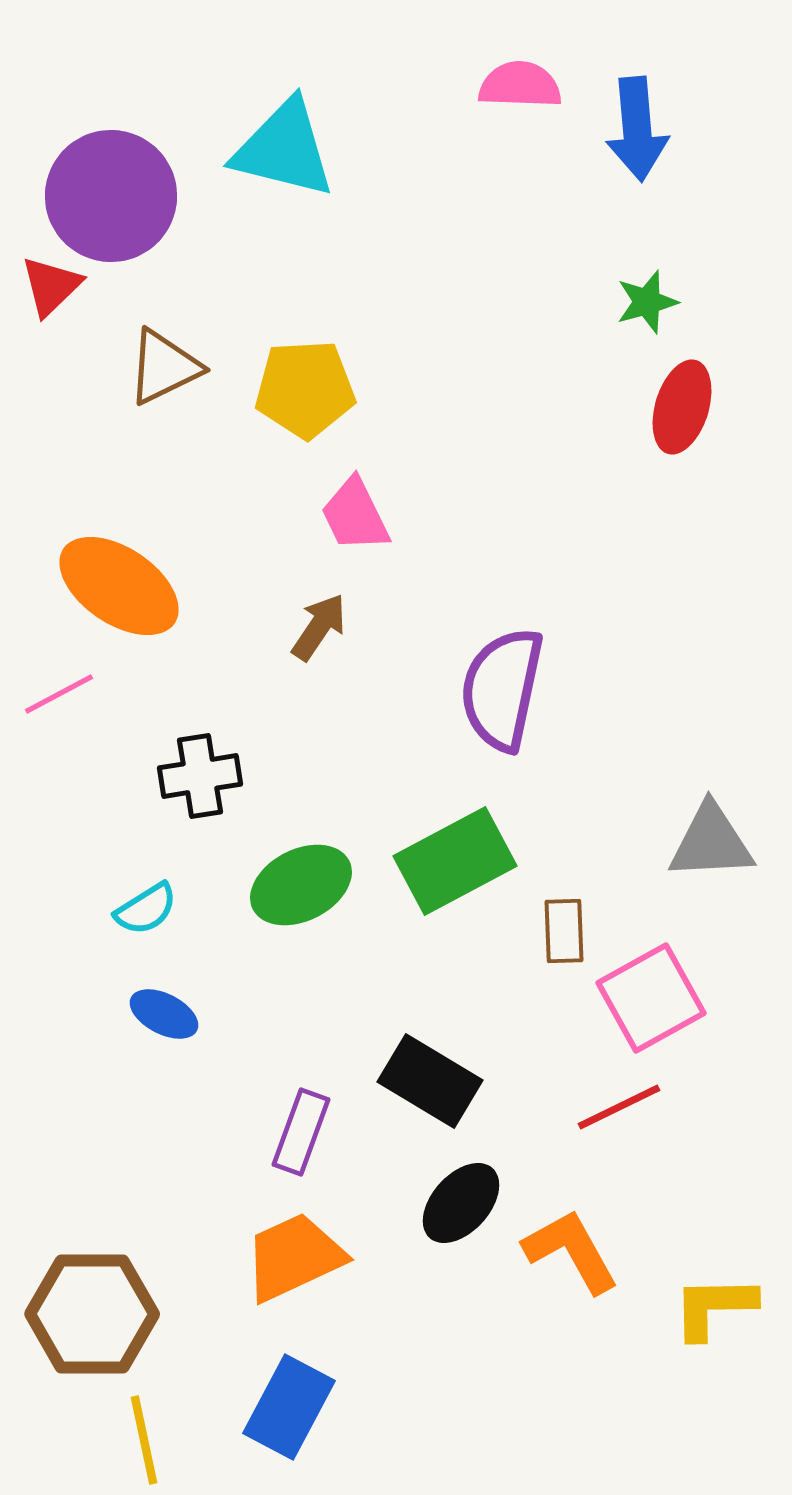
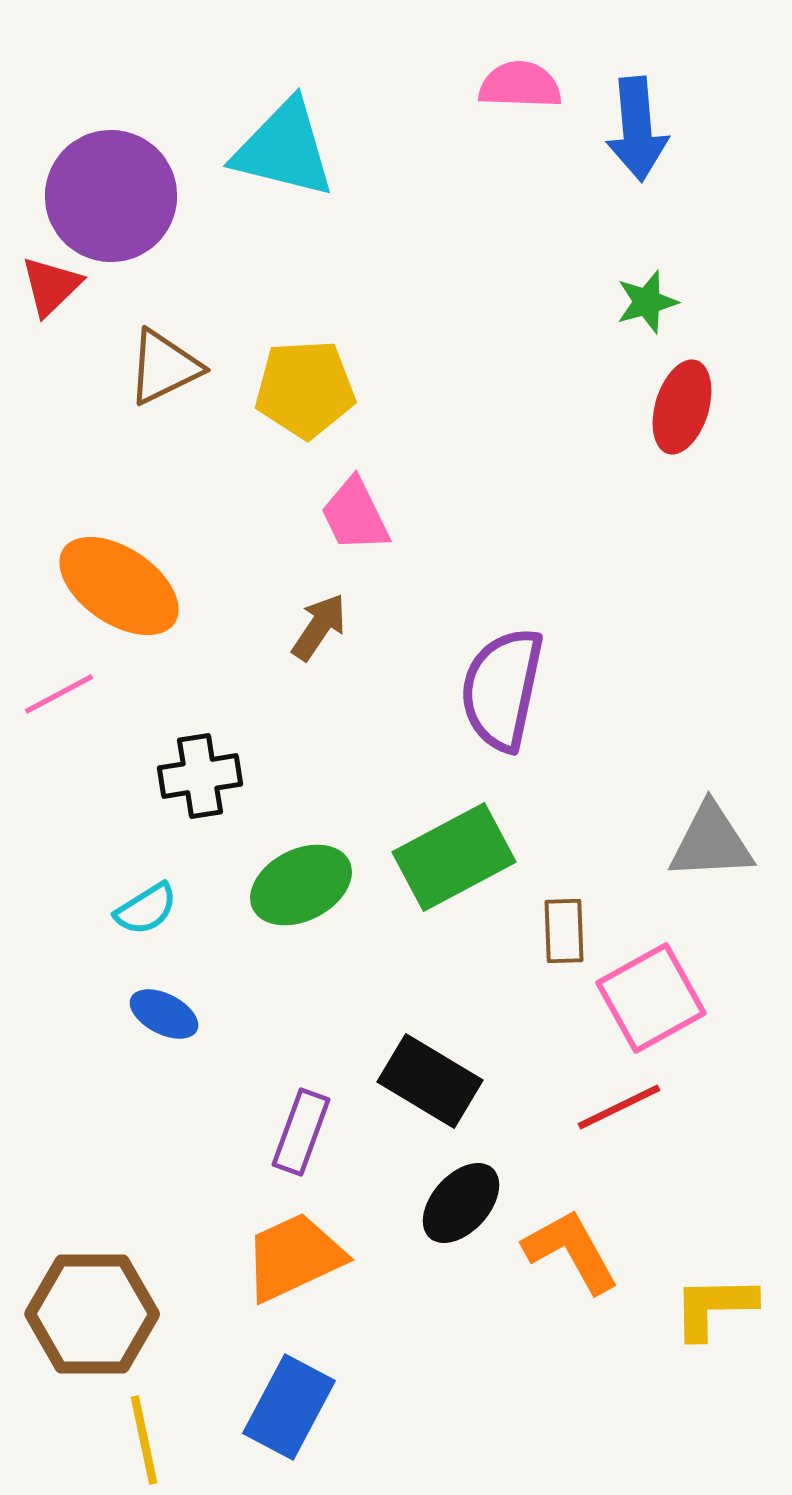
green rectangle: moved 1 px left, 4 px up
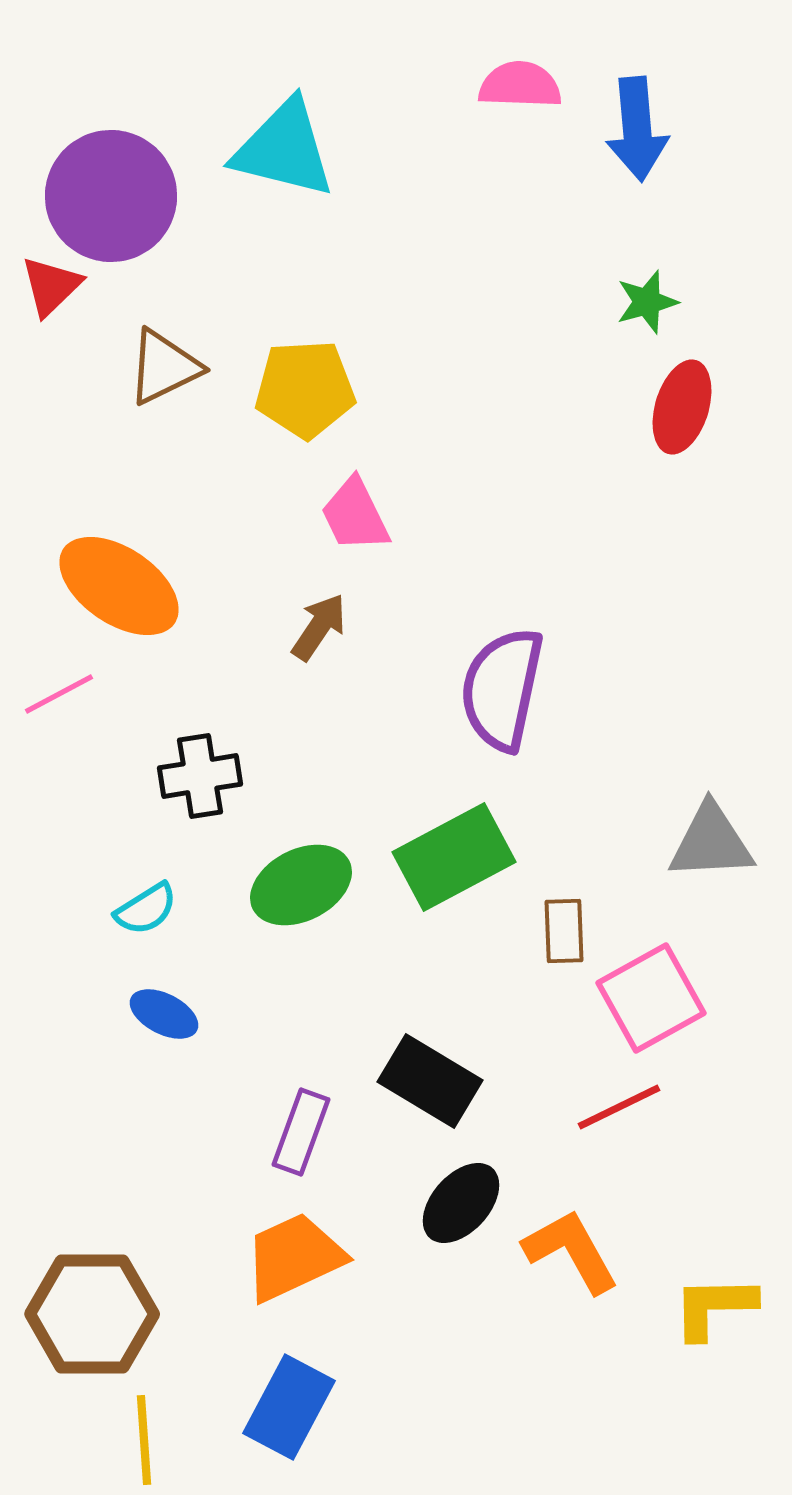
yellow line: rotated 8 degrees clockwise
